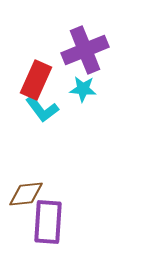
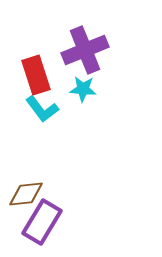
red rectangle: moved 5 px up; rotated 42 degrees counterclockwise
purple rectangle: moved 6 px left; rotated 27 degrees clockwise
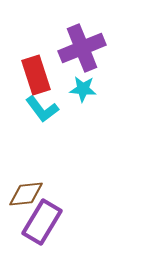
purple cross: moved 3 px left, 2 px up
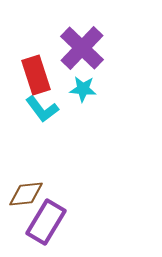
purple cross: rotated 24 degrees counterclockwise
purple rectangle: moved 4 px right
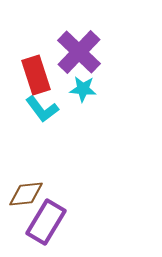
purple cross: moved 3 px left, 4 px down
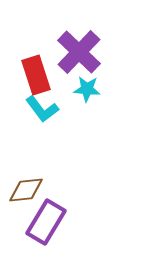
cyan star: moved 4 px right
brown diamond: moved 4 px up
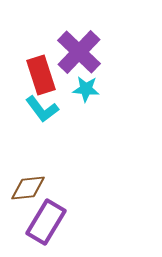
red rectangle: moved 5 px right
cyan star: moved 1 px left
brown diamond: moved 2 px right, 2 px up
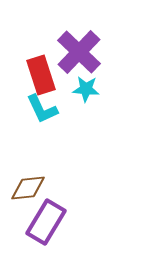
cyan L-shape: rotated 12 degrees clockwise
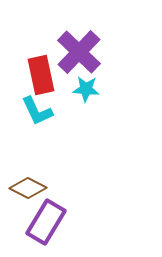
red rectangle: rotated 6 degrees clockwise
cyan L-shape: moved 5 px left, 2 px down
brown diamond: rotated 33 degrees clockwise
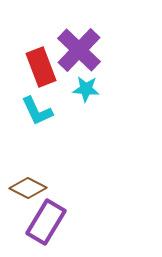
purple cross: moved 2 px up
red rectangle: moved 8 px up; rotated 9 degrees counterclockwise
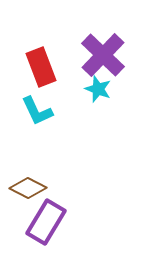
purple cross: moved 24 px right, 5 px down
cyan star: moved 12 px right; rotated 16 degrees clockwise
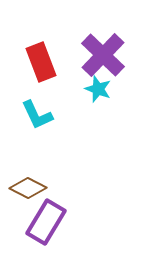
red rectangle: moved 5 px up
cyan L-shape: moved 4 px down
